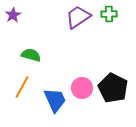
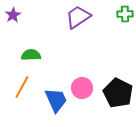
green cross: moved 16 px right
green semicircle: rotated 18 degrees counterclockwise
black pentagon: moved 5 px right, 5 px down
blue trapezoid: moved 1 px right
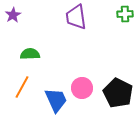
purple trapezoid: moved 2 px left; rotated 64 degrees counterclockwise
green semicircle: moved 1 px left, 1 px up
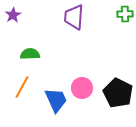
purple trapezoid: moved 2 px left; rotated 12 degrees clockwise
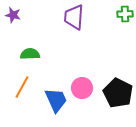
purple star: rotated 28 degrees counterclockwise
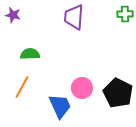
blue trapezoid: moved 4 px right, 6 px down
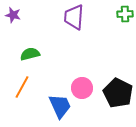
green semicircle: rotated 12 degrees counterclockwise
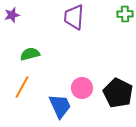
purple star: moved 1 px left; rotated 28 degrees counterclockwise
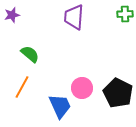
green semicircle: rotated 54 degrees clockwise
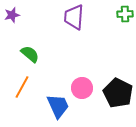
blue trapezoid: moved 2 px left
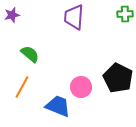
pink circle: moved 1 px left, 1 px up
black pentagon: moved 15 px up
blue trapezoid: rotated 44 degrees counterclockwise
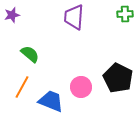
blue trapezoid: moved 7 px left, 5 px up
